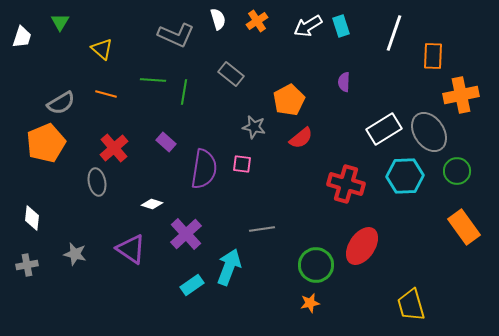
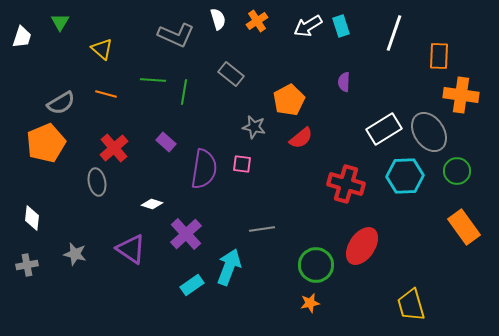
orange rectangle at (433, 56): moved 6 px right
orange cross at (461, 95): rotated 20 degrees clockwise
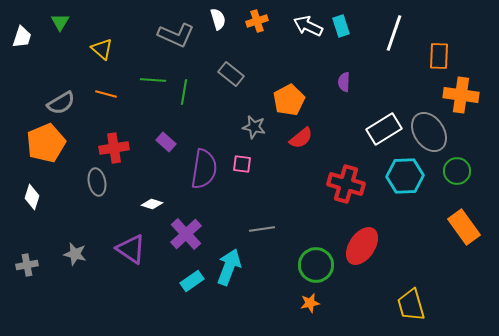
orange cross at (257, 21): rotated 15 degrees clockwise
white arrow at (308, 26): rotated 56 degrees clockwise
red cross at (114, 148): rotated 32 degrees clockwise
white diamond at (32, 218): moved 21 px up; rotated 10 degrees clockwise
cyan rectangle at (192, 285): moved 4 px up
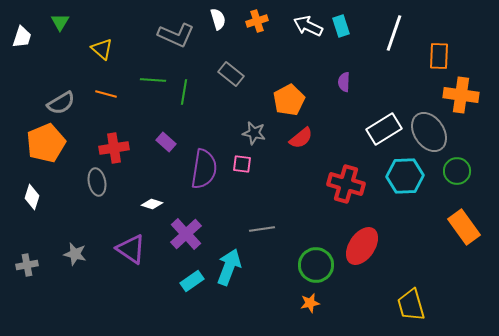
gray star at (254, 127): moved 6 px down
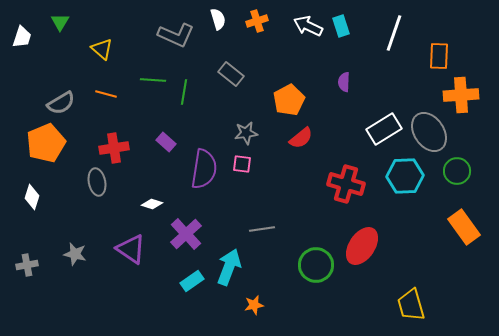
orange cross at (461, 95): rotated 12 degrees counterclockwise
gray star at (254, 133): moved 8 px left; rotated 20 degrees counterclockwise
orange star at (310, 303): moved 56 px left, 2 px down
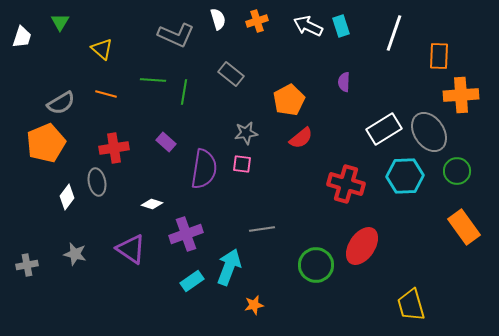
white diamond at (32, 197): moved 35 px right; rotated 20 degrees clockwise
purple cross at (186, 234): rotated 24 degrees clockwise
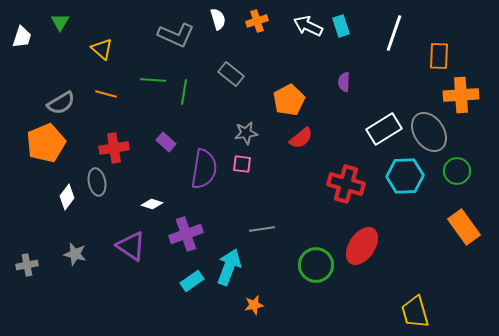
purple triangle at (131, 249): moved 3 px up
yellow trapezoid at (411, 305): moved 4 px right, 7 px down
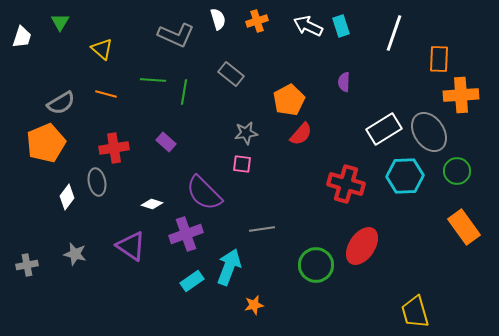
orange rectangle at (439, 56): moved 3 px down
red semicircle at (301, 138): moved 4 px up; rotated 10 degrees counterclockwise
purple semicircle at (204, 169): moved 24 px down; rotated 126 degrees clockwise
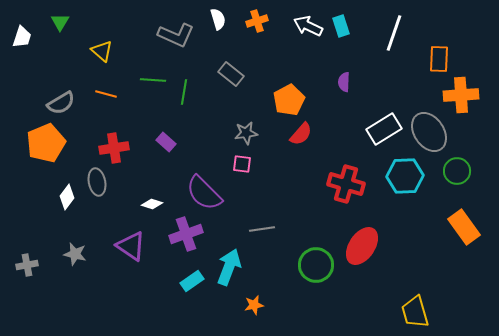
yellow triangle at (102, 49): moved 2 px down
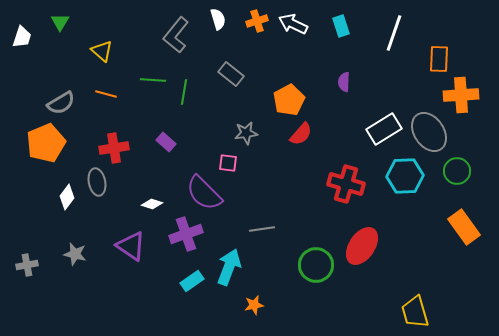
white arrow at (308, 26): moved 15 px left, 2 px up
gray L-shape at (176, 35): rotated 105 degrees clockwise
pink square at (242, 164): moved 14 px left, 1 px up
